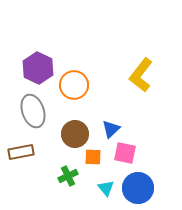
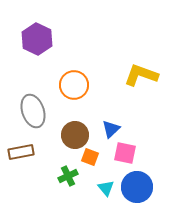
purple hexagon: moved 1 px left, 29 px up
yellow L-shape: rotated 72 degrees clockwise
brown circle: moved 1 px down
orange square: moved 3 px left; rotated 18 degrees clockwise
blue circle: moved 1 px left, 1 px up
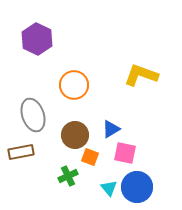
gray ellipse: moved 4 px down
blue triangle: rotated 12 degrees clockwise
cyan triangle: moved 3 px right
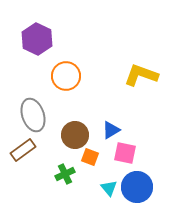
orange circle: moved 8 px left, 9 px up
blue triangle: moved 1 px down
brown rectangle: moved 2 px right, 2 px up; rotated 25 degrees counterclockwise
green cross: moved 3 px left, 2 px up
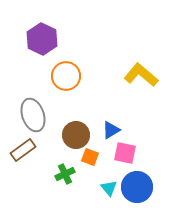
purple hexagon: moved 5 px right
yellow L-shape: rotated 20 degrees clockwise
brown circle: moved 1 px right
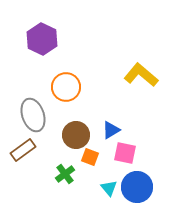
orange circle: moved 11 px down
green cross: rotated 12 degrees counterclockwise
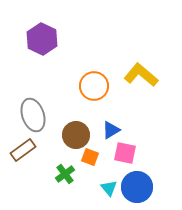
orange circle: moved 28 px right, 1 px up
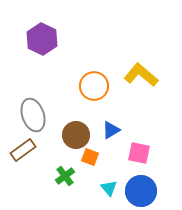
pink square: moved 14 px right
green cross: moved 2 px down
blue circle: moved 4 px right, 4 px down
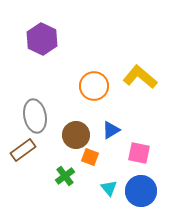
yellow L-shape: moved 1 px left, 2 px down
gray ellipse: moved 2 px right, 1 px down; rotated 8 degrees clockwise
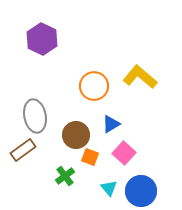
blue triangle: moved 6 px up
pink square: moved 15 px left; rotated 30 degrees clockwise
